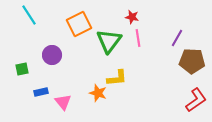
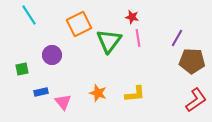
yellow L-shape: moved 18 px right, 16 px down
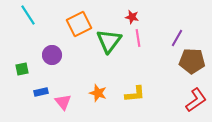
cyan line: moved 1 px left
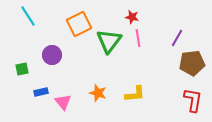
cyan line: moved 1 px down
brown pentagon: moved 2 px down; rotated 10 degrees counterclockwise
red L-shape: moved 3 px left; rotated 45 degrees counterclockwise
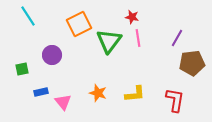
red L-shape: moved 18 px left
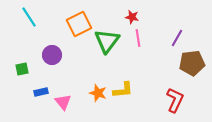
cyan line: moved 1 px right, 1 px down
green triangle: moved 2 px left
yellow L-shape: moved 12 px left, 4 px up
red L-shape: rotated 15 degrees clockwise
